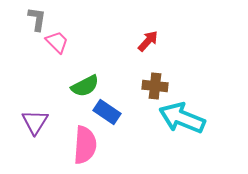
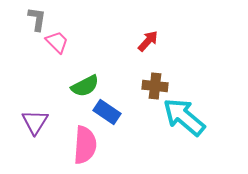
cyan arrow: moved 2 px right, 1 px up; rotated 18 degrees clockwise
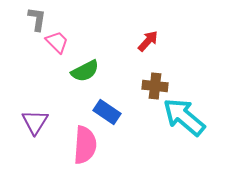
green semicircle: moved 15 px up
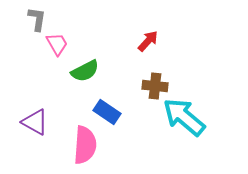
pink trapezoid: moved 2 px down; rotated 15 degrees clockwise
purple triangle: rotated 32 degrees counterclockwise
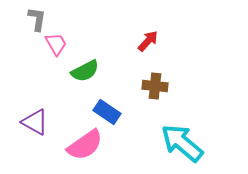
pink trapezoid: moved 1 px left
cyan arrow: moved 2 px left, 26 px down
pink semicircle: rotated 51 degrees clockwise
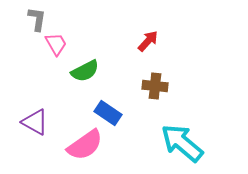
blue rectangle: moved 1 px right, 1 px down
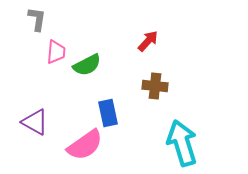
pink trapezoid: moved 8 px down; rotated 35 degrees clockwise
green semicircle: moved 2 px right, 6 px up
blue rectangle: rotated 44 degrees clockwise
cyan arrow: rotated 33 degrees clockwise
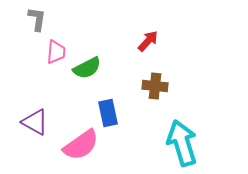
green semicircle: moved 3 px down
pink semicircle: moved 4 px left
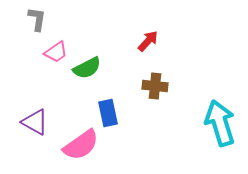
pink trapezoid: rotated 50 degrees clockwise
cyan arrow: moved 38 px right, 20 px up
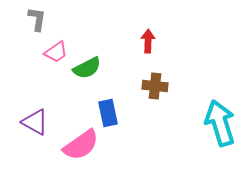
red arrow: rotated 40 degrees counterclockwise
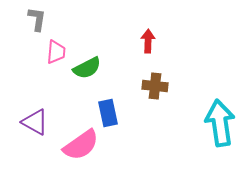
pink trapezoid: rotated 50 degrees counterclockwise
cyan arrow: rotated 9 degrees clockwise
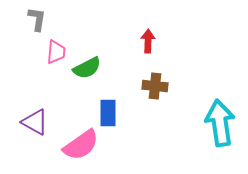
blue rectangle: rotated 12 degrees clockwise
